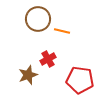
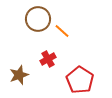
orange line: rotated 28 degrees clockwise
brown star: moved 9 px left
red pentagon: rotated 24 degrees clockwise
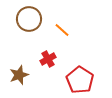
brown circle: moved 9 px left
orange line: moved 1 px up
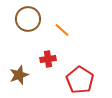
brown circle: moved 1 px left
red cross: rotated 21 degrees clockwise
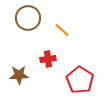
brown circle: moved 1 px up
brown star: rotated 18 degrees clockwise
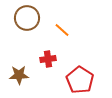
brown circle: moved 1 px left
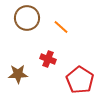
orange line: moved 1 px left, 3 px up
red cross: rotated 28 degrees clockwise
brown star: moved 1 px left, 1 px up
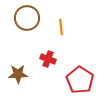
orange line: rotated 42 degrees clockwise
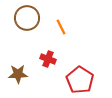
orange line: rotated 21 degrees counterclockwise
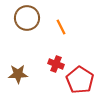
red cross: moved 8 px right, 5 px down
